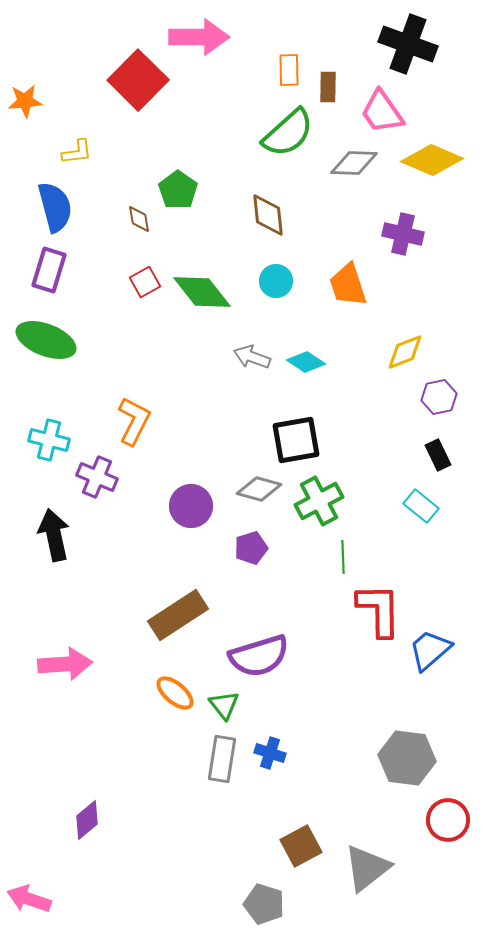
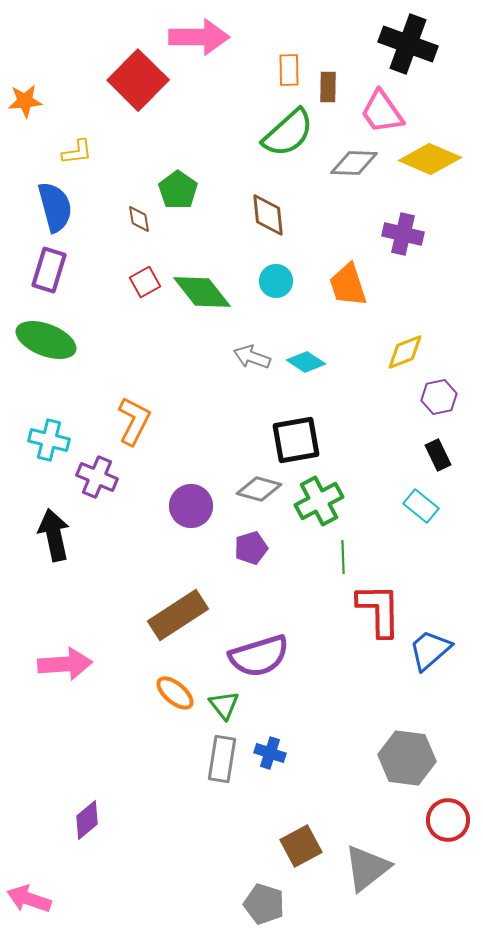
yellow diamond at (432, 160): moved 2 px left, 1 px up
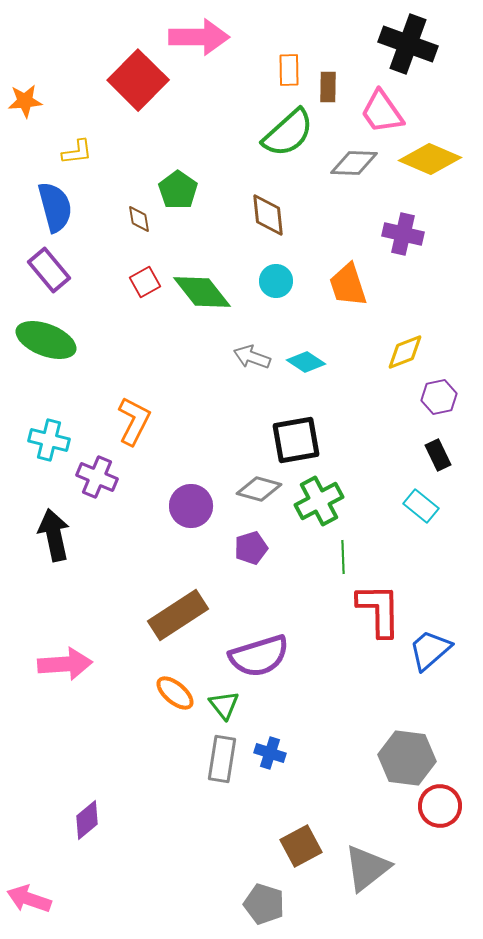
purple rectangle at (49, 270): rotated 57 degrees counterclockwise
red circle at (448, 820): moved 8 px left, 14 px up
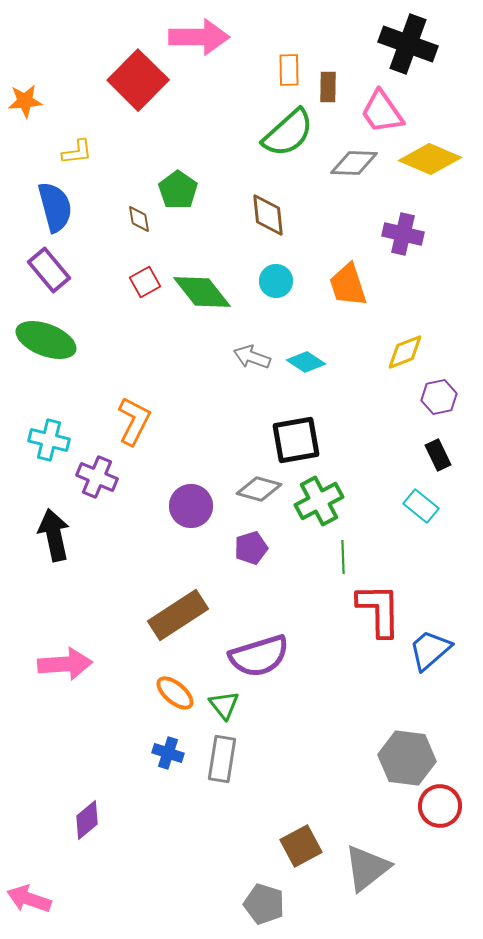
blue cross at (270, 753): moved 102 px left
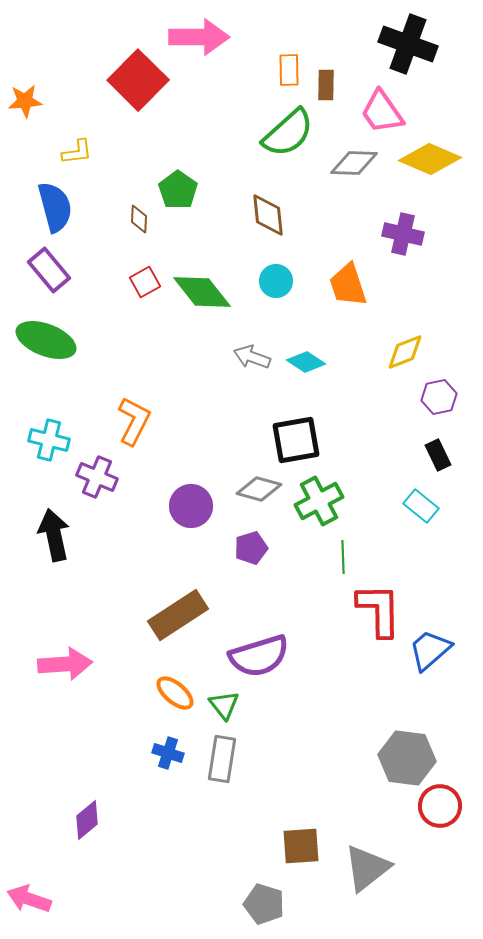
brown rectangle at (328, 87): moved 2 px left, 2 px up
brown diamond at (139, 219): rotated 12 degrees clockwise
brown square at (301, 846): rotated 24 degrees clockwise
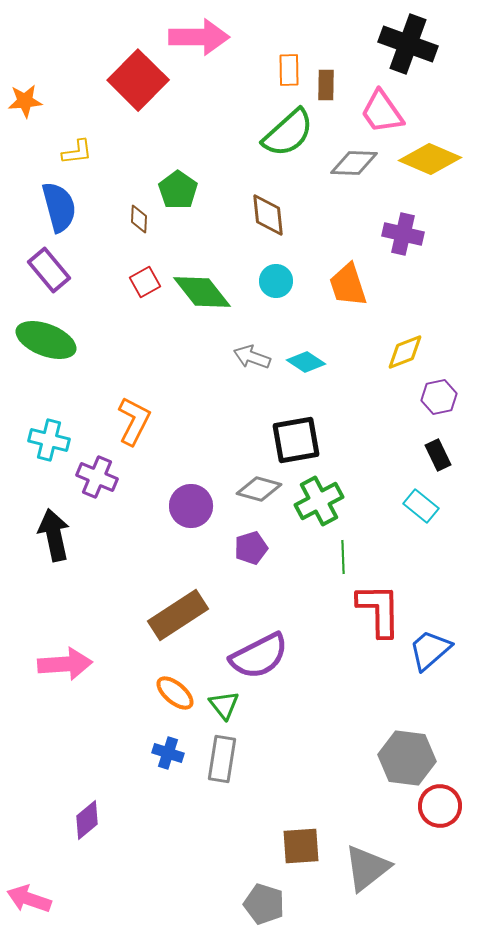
blue semicircle at (55, 207): moved 4 px right
purple semicircle at (259, 656): rotated 10 degrees counterclockwise
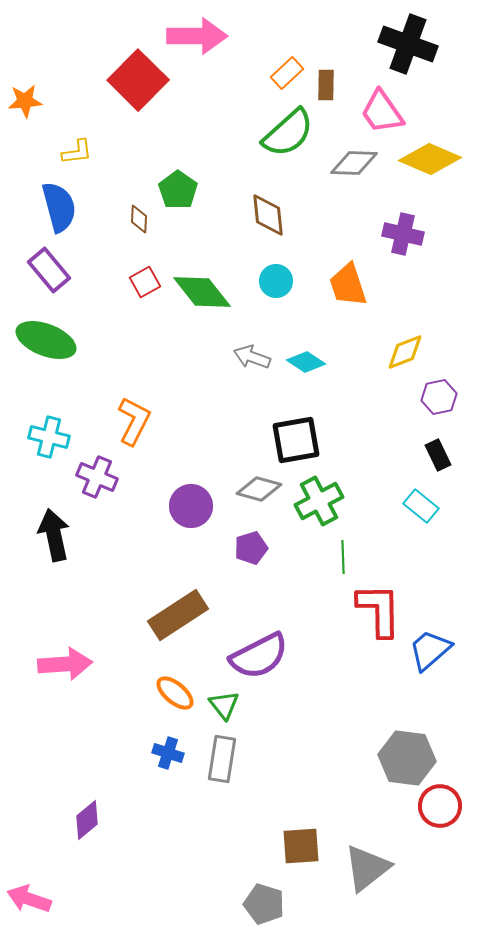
pink arrow at (199, 37): moved 2 px left, 1 px up
orange rectangle at (289, 70): moved 2 px left, 3 px down; rotated 48 degrees clockwise
cyan cross at (49, 440): moved 3 px up
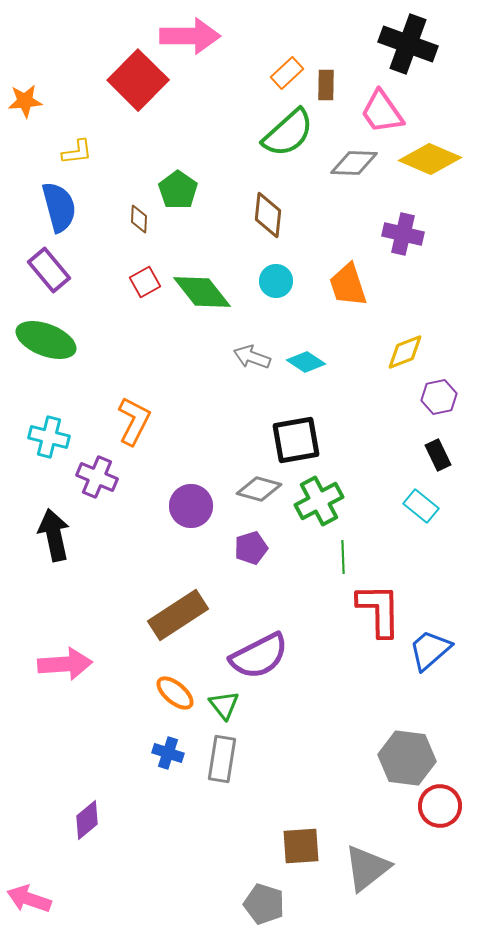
pink arrow at (197, 36): moved 7 px left
brown diamond at (268, 215): rotated 12 degrees clockwise
